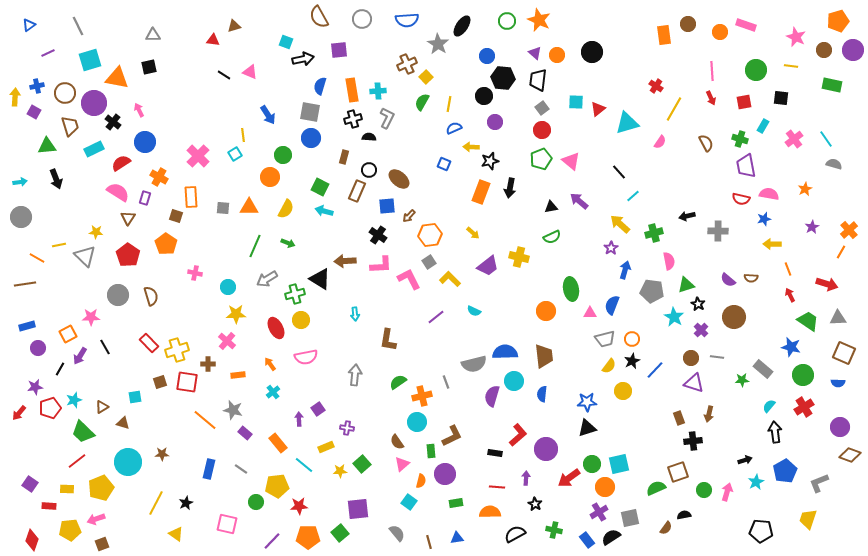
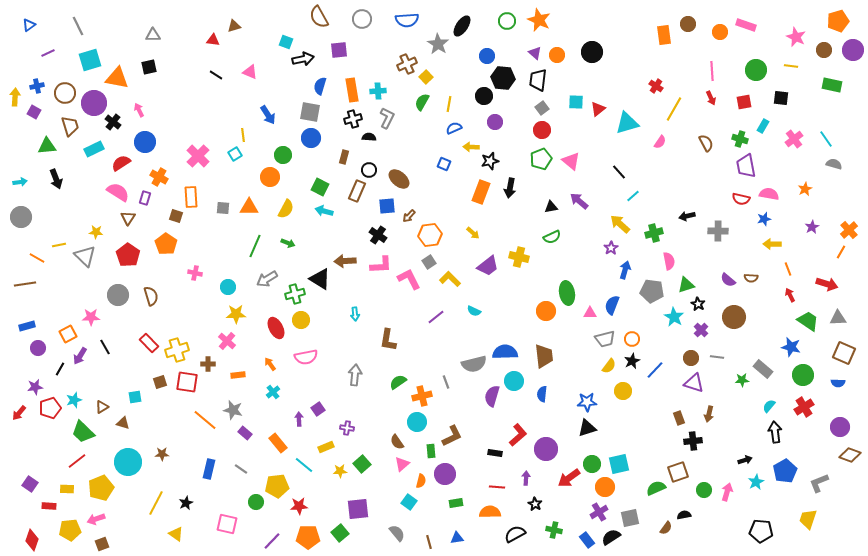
black line at (224, 75): moved 8 px left
green ellipse at (571, 289): moved 4 px left, 4 px down
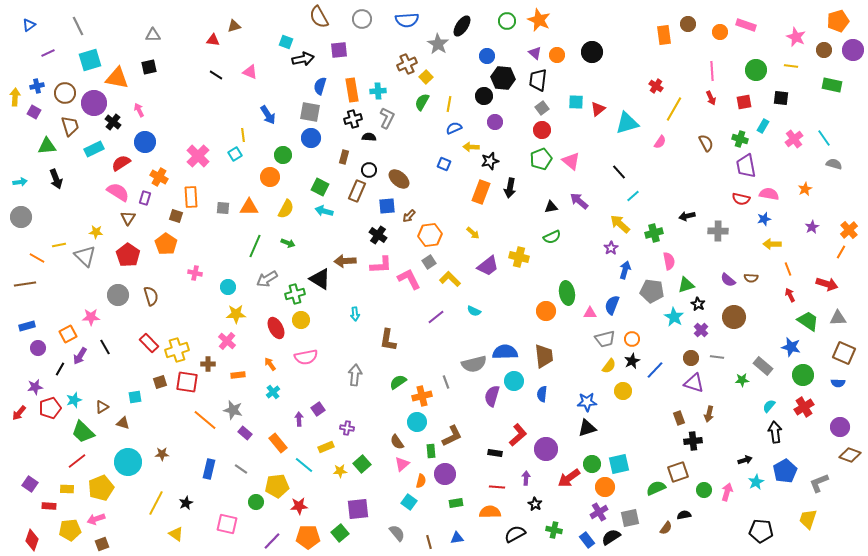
cyan line at (826, 139): moved 2 px left, 1 px up
gray rectangle at (763, 369): moved 3 px up
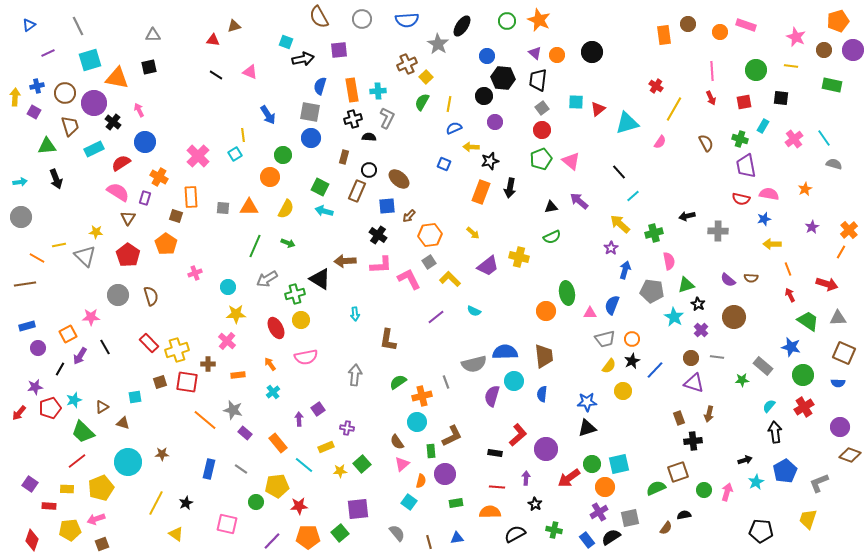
pink cross at (195, 273): rotated 32 degrees counterclockwise
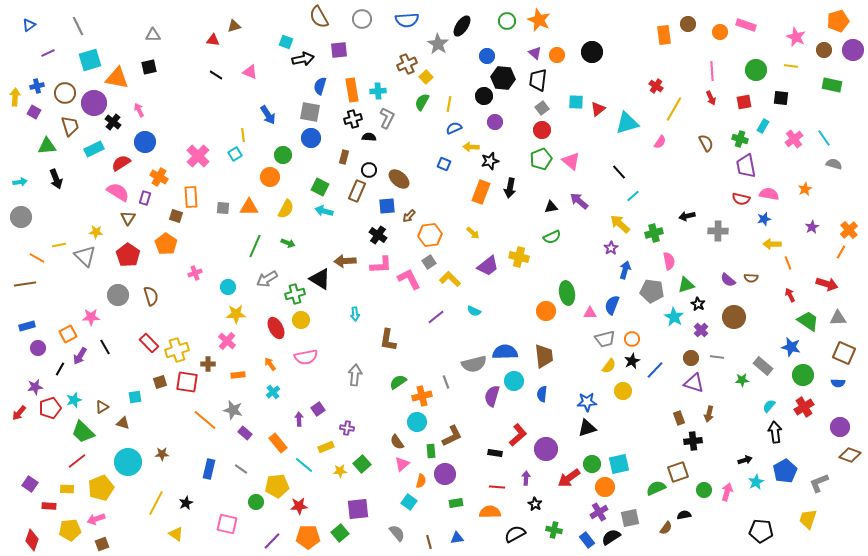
orange line at (788, 269): moved 6 px up
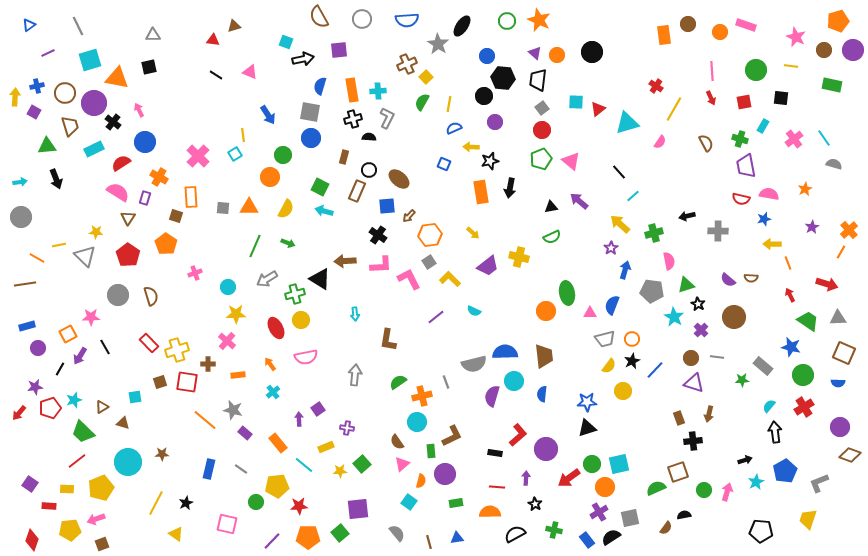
orange rectangle at (481, 192): rotated 30 degrees counterclockwise
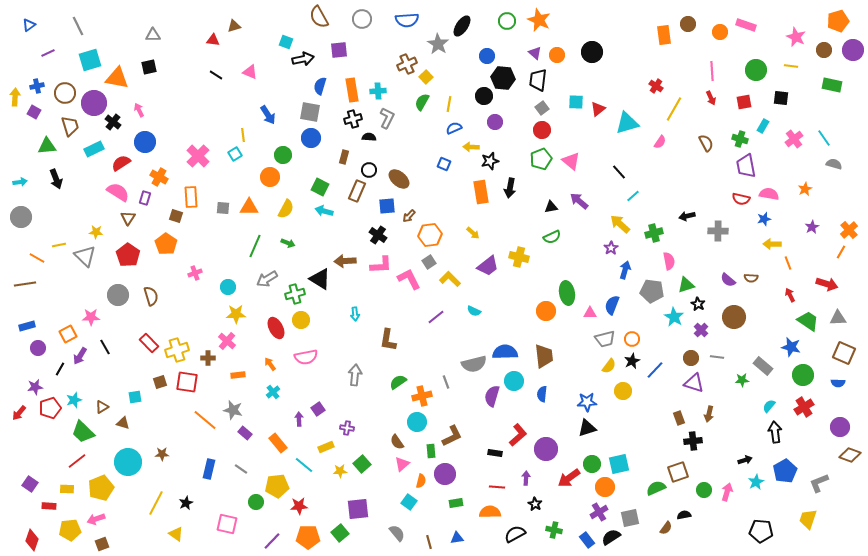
brown cross at (208, 364): moved 6 px up
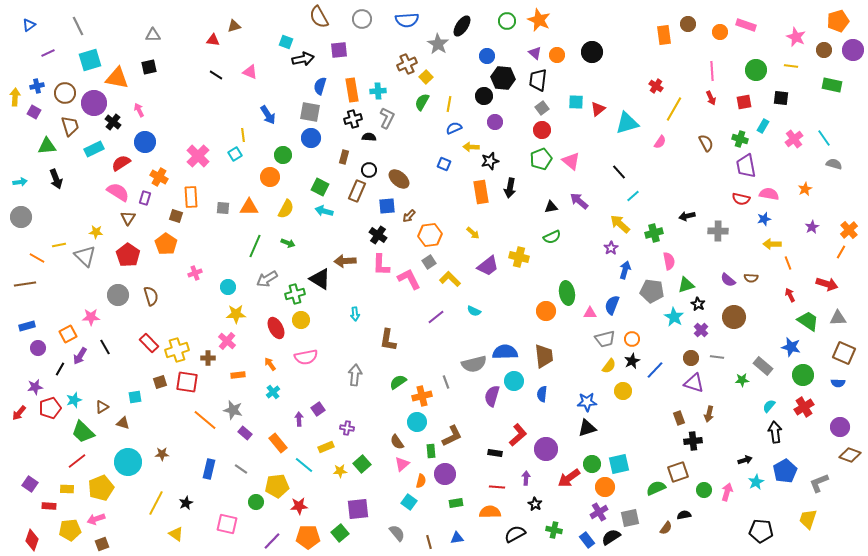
pink L-shape at (381, 265): rotated 95 degrees clockwise
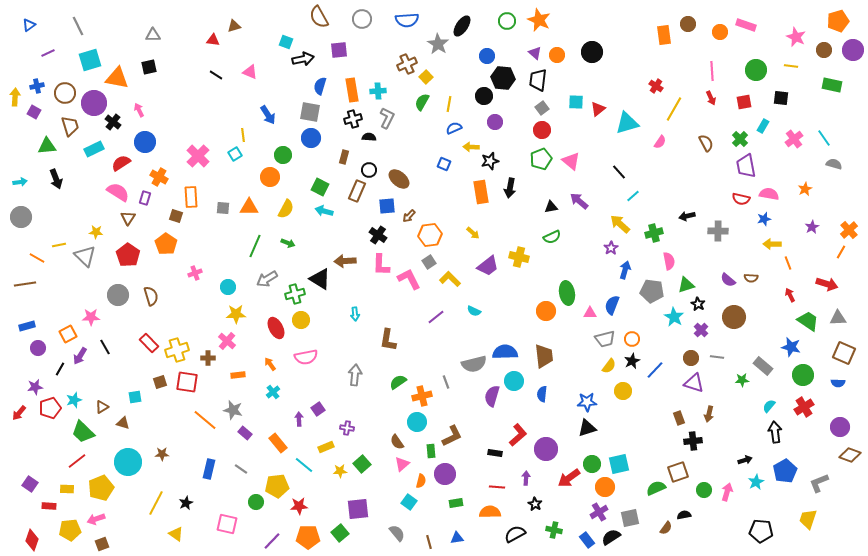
green cross at (740, 139): rotated 28 degrees clockwise
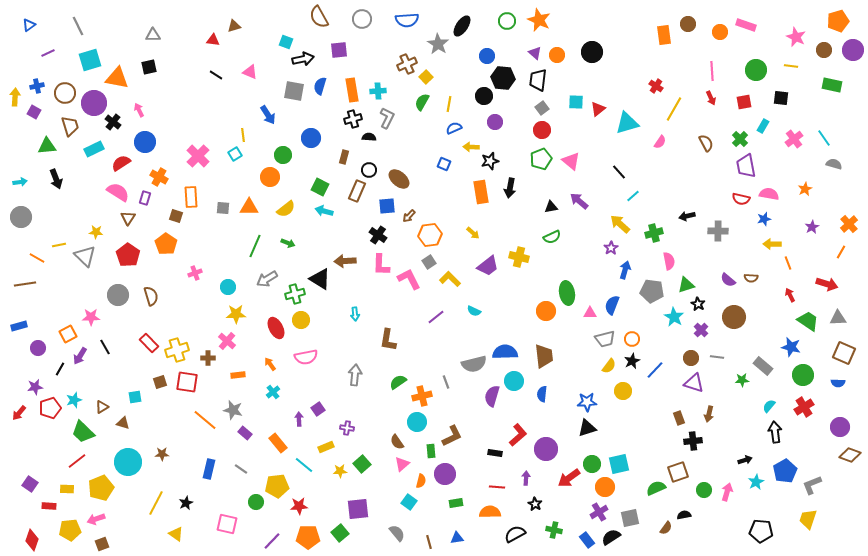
gray square at (310, 112): moved 16 px left, 21 px up
yellow semicircle at (286, 209): rotated 24 degrees clockwise
orange cross at (849, 230): moved 6 px up
blue rectangle at (27, 326): moved 8 px left
gray L-shape at (819, 483): moved 7 px left, 2 px down
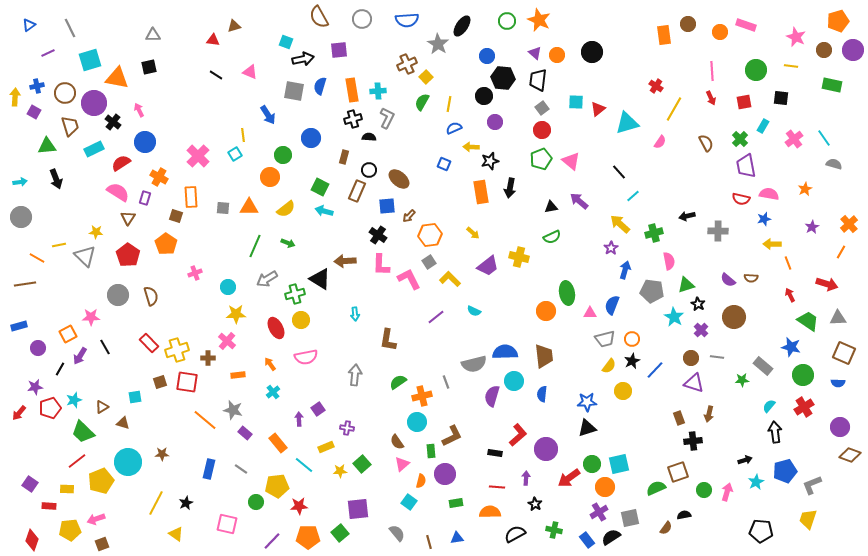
gray line at (78, 26): moved 8 px left, 2 px down
blue pentagon at (785, 471): rotated 15 degrees clockwise
yellow pentagon at (101, 488): moved 7 px up
